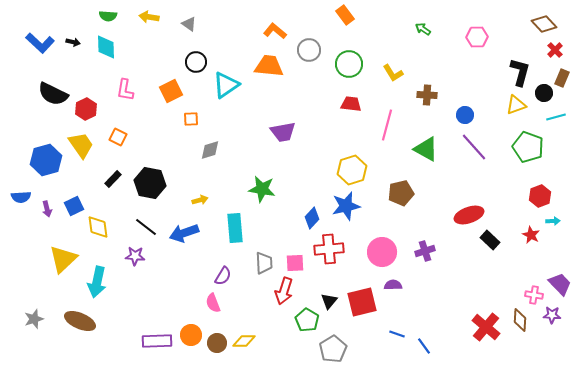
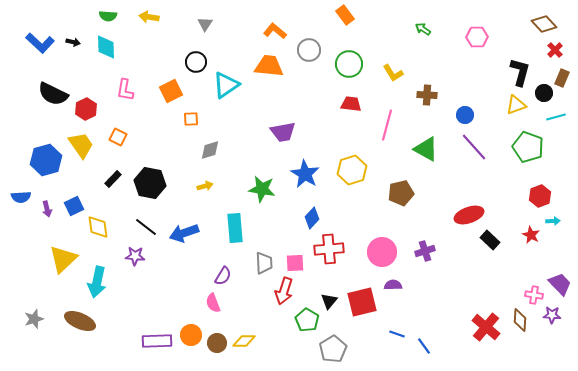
gray triangle at (189, 24): moved 16 px right; rotated 28 degrees clockwise
yellow arrow at (200, 200): moved 5 px right, 14 px up
blue star at (346, 206): moved 41 px left, 32 px up; rotated 28 degrees counterclockwise
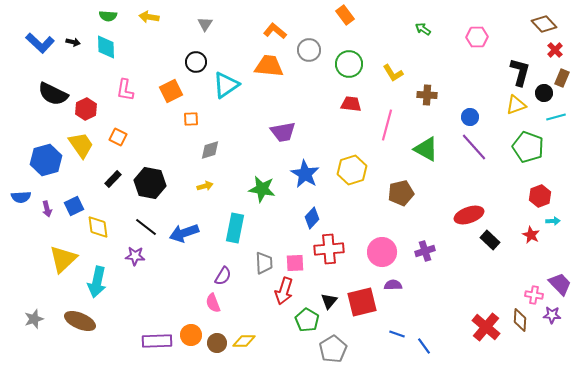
blue circle at (465, 115): moved 5 px right, 2 px down
cyan rectangle at (235, 228): rotated 16 degrees clockwise
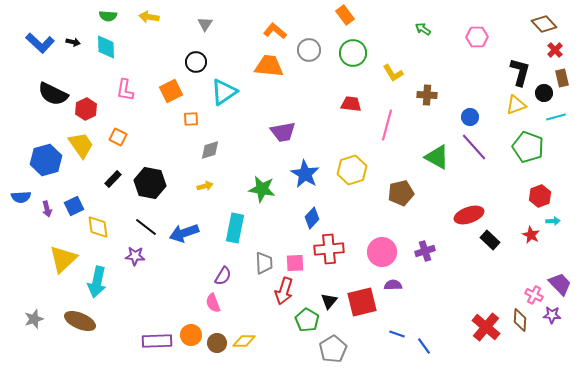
green circle at (349, 64): moved 4 px right, 11 px up
brown rectangle at (562, 78): rotated 36 degrees counterclockwise
cyan triangle at (226, 85): moved 2 px left, 7 px down
green triangle at (426, 149): moved 11 px right, 8 px down
pink cross at (534, 295): rotated 18 degrees clockwise
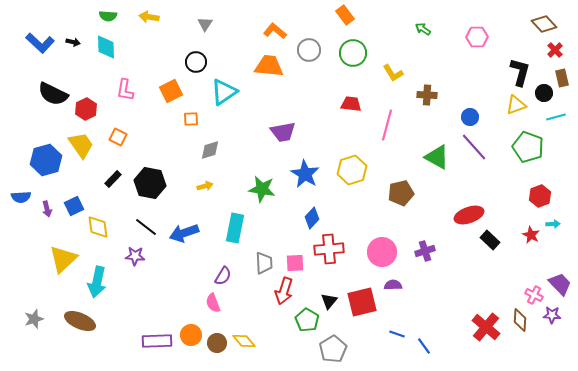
cyan arrow at (553, 221): moved 3 px down
yellow diamond at (244, 341): rotated 50 degrees clockwise
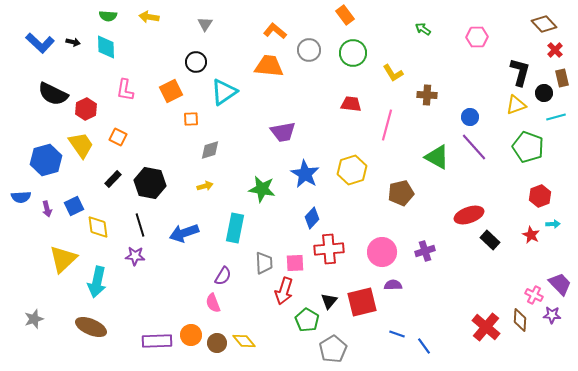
black line at (146, 227): moved 6 px left, 2 px up; rotated 35 degrees clockwise
brown ellipse at (80, 321): moved 11 px right, 6 px down
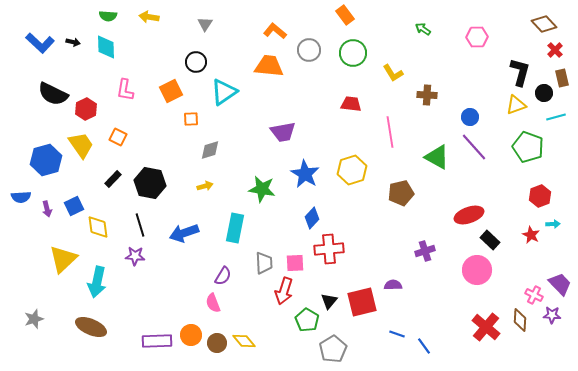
pink line at (387, 125): moved 3 px right, 7 px down; rotated 24 degrees counterclockwise
pink circle at (382, 252): moved 95 px right, 18 px down
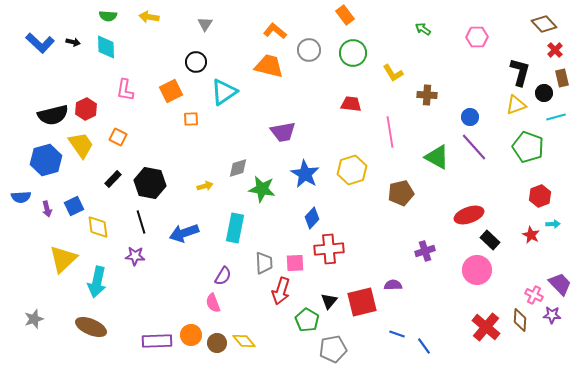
orange trapezoid at (269, 66): rotated 8 degrees clockwise
black semicircle at (53, 94): moved 21 px down; rotated 40 degrees counterclockwise
gray diamond at (210, 150): moved 28 px right, 18 px down
black line at (140, 225): moved 1 px right, 3 px up
red arrow at (284, 291): moved 3 px left
gray pentagon at (333, 349): rotated 20 degrees clockwise
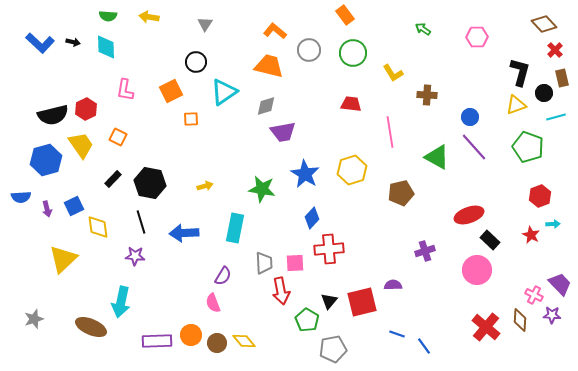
gray diamond at (238, 168): moved 28 px right, 62 px up
blue arrow at (184, 233): rotated 16 degrees clockwise
cyan arrow at (97, 282): moved 24 px right, 20 px down
red arrow at (281, 291): rotated 28 degrees counterclockwise
